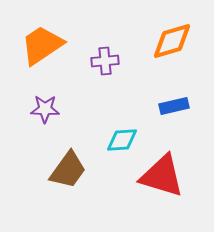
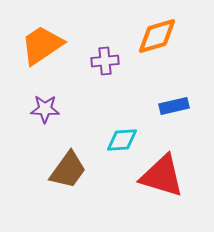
orange diamond: moved 15 px left, 5 px up
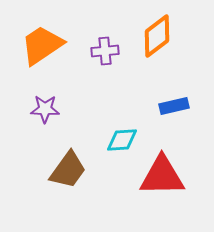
orange diamond: rotated 21 degrees counterclockwise
purple cross: moved 10 px up
red triangle: rotated 18 degrees counterclockwise
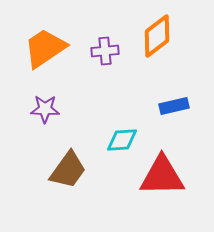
orange trapezoid: moved 3 px right, 3 px down
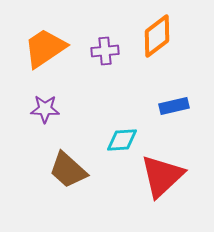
brown trapezoid: rotated 96 degrees clockwise
red triangle: rotated 42 degrees counterclockwise
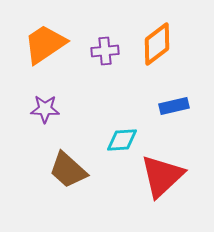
orange diamond: moved 8 px down
orange trapezoid: moved 4 px up
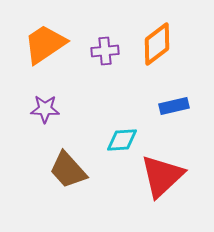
brown trapezoid: rotated 6 degrees clockwise
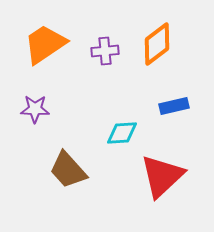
purple star: moved 10 px left
cyan diamond: moved 7 px up
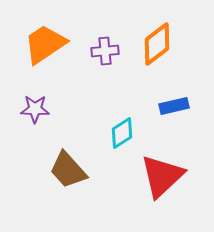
cyan diamond: rotated 28 degrees counterclockwise
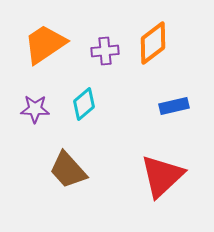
orange diamond: moved 4 px left, 1 px up
cyan diamond: moved 38 px left, 29 px up; rotated 8 degrees counterclockwise
